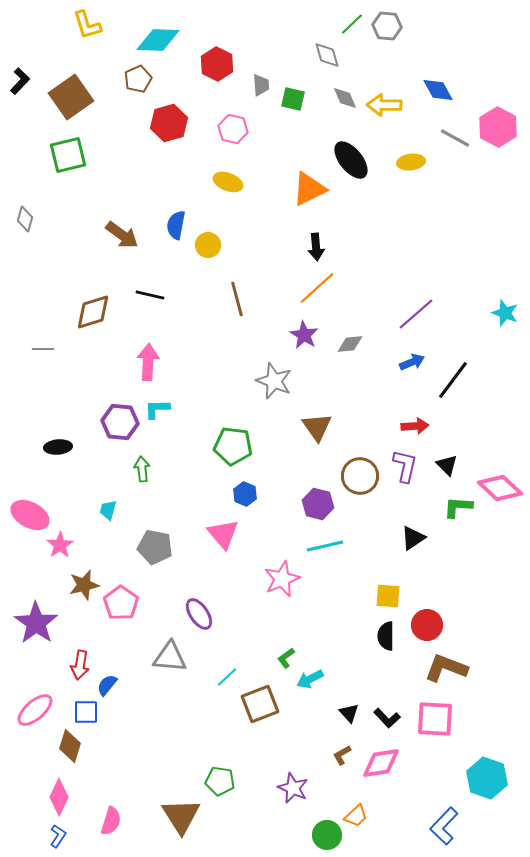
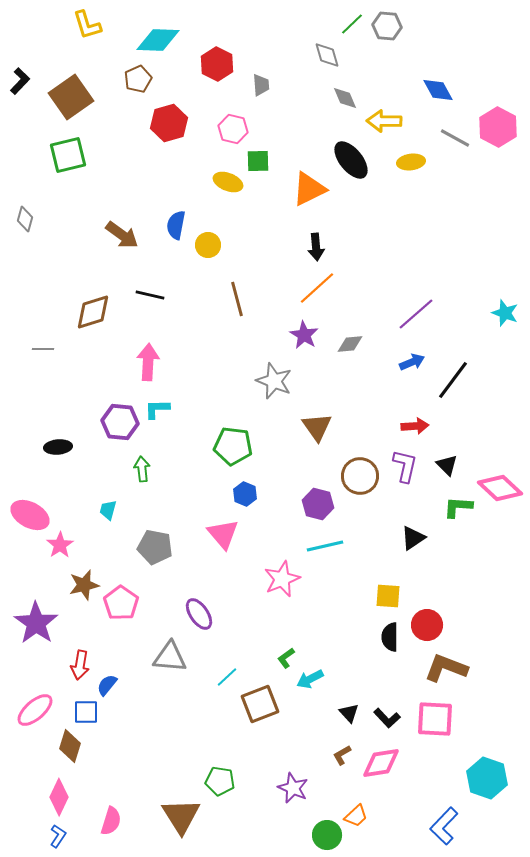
green square at (293, 99): moved 35 px left, 62 px down; rotated 15 degrees counterclockwise
yellow arrow at (384, 105): moved 16 px down
black semicircle at (386, 636): moved 4 px right, 1 px down
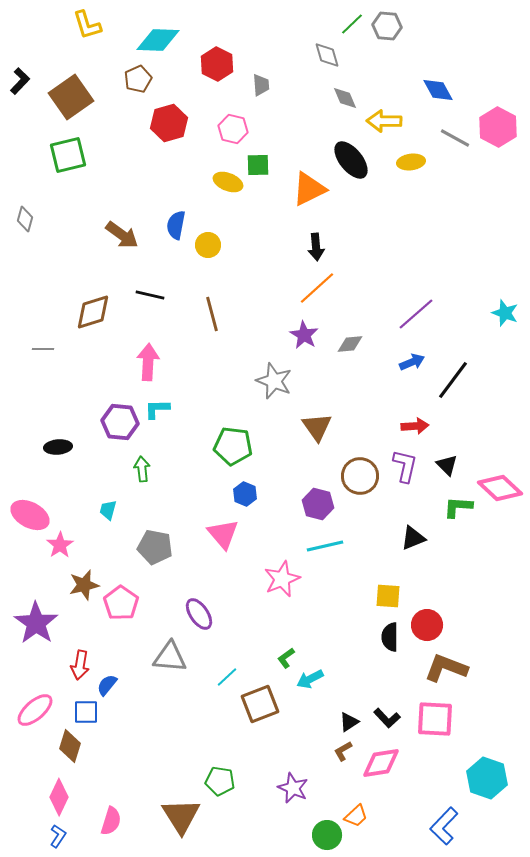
green square at (258, 161): moved 4 px down
brown line at (237, 299): moved 25 px left, 15 px down
black triangle at (413, 538): rotated 12 degrees clockwise
black triangle at (349, 713): moved 9 px down; rotated 40 degrees clockwise
brown L-shape at (342, 755): moved 1 px right, 4 px up
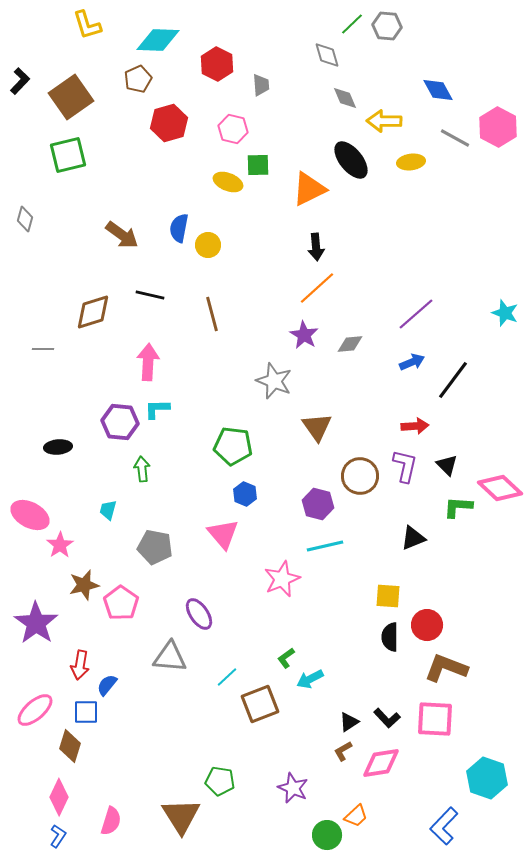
blue semicircle at (176, 225): moved 3 px right, 3 px down
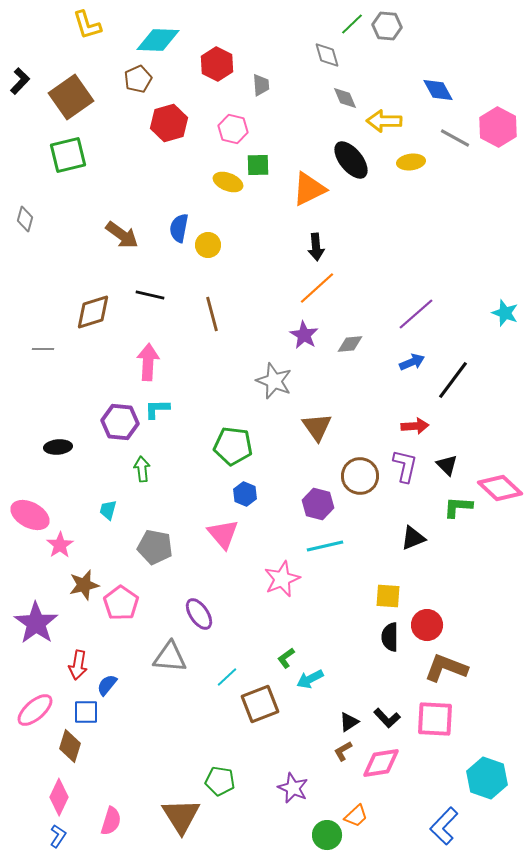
red arrow at (80, 665): moved 2 px left
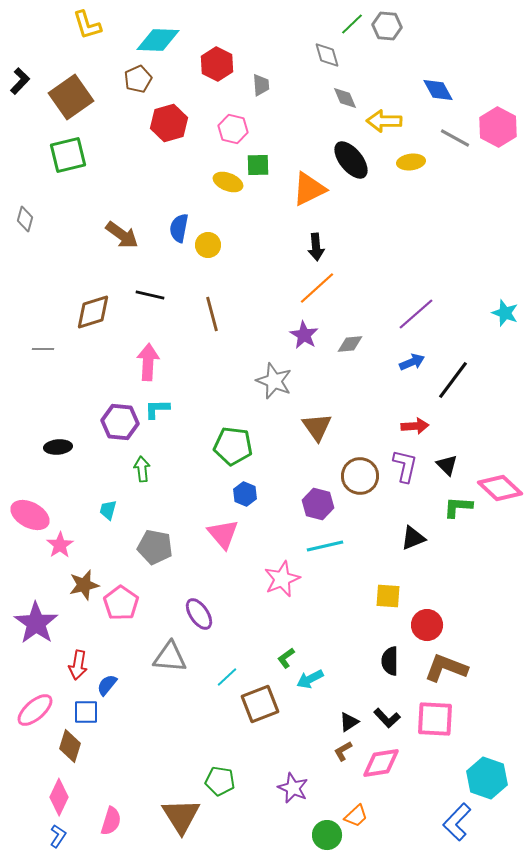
black semicircle at (390, 637): moved 24 px down
blue L-shape at (444, 826): moved 13 px right, 4 px up
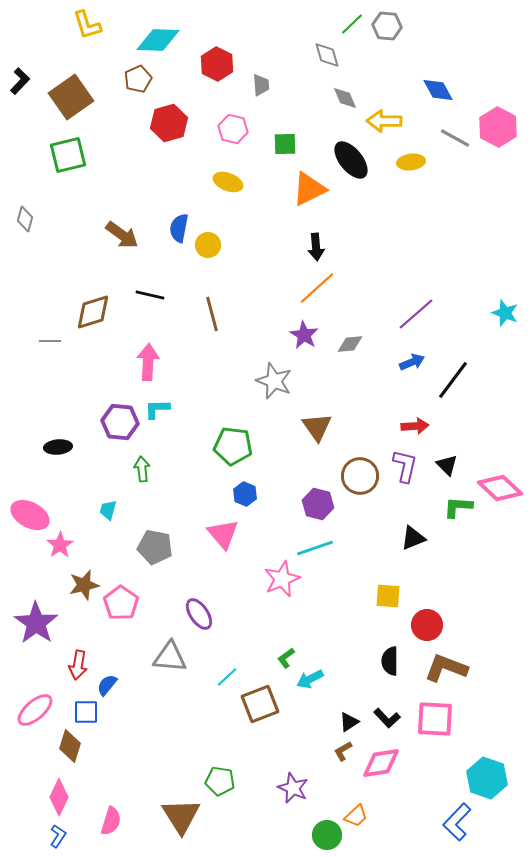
green square at (258, 165): moved 27 px right, 21 px up
gray line at (43, 349): moved 7 px right, 8 px up
cyan line at (325, 546): moved 10 px left, 2 px down; rotated 6 degrees counterclockwise
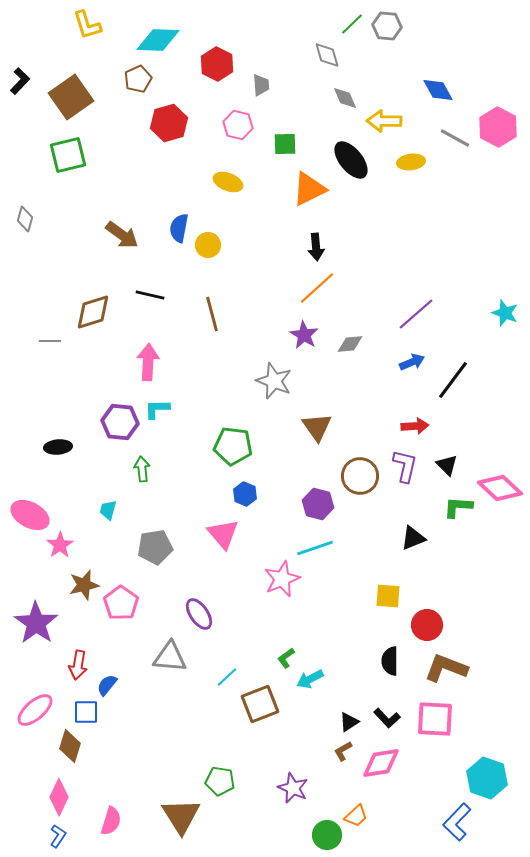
pink hexagon at (233, 129): moved 5 px right, 4 px up
gray pentagon at (155, 547): rotated 20 degrees counterclockwise
